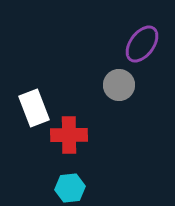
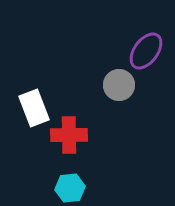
purple ellipse: moved 4 px right, 7 px down
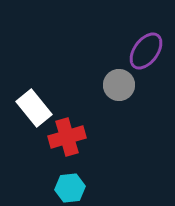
white rectangle: rotated 18 degrees counterclockwise
red cross: moved 2 px left, 2 px down; rotated 15 degrees counterclockwise
